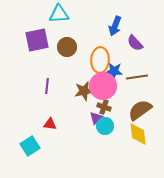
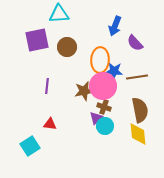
brown semicircle: rotated 115 degrees clockwise
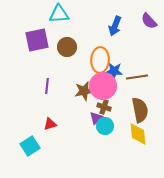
purple semicircle: moved 14 px right, 22 px up
red triangle: rotated 24 degrees counterclockwise
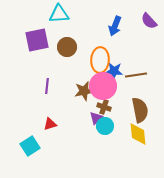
brown line: moved 1 px left, 2 px up
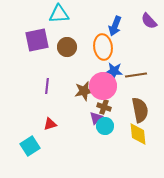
orange ellipse: moved 3 px right, 13 px up; rotated 10 degrees counterclockwise
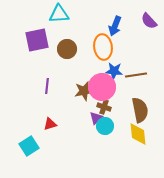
brown circle: moved 2 px down
pink circle: moved 1 px left, 1 px down
cyan square: moved 1 px left
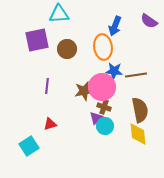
purple semicircle: rotated 12 degrees counterclockwise
